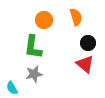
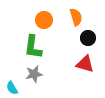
black circle: moved 5 px up
red triangle: rotated 24 degrees counterclockwise
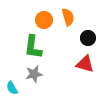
orange semicircle: moved 8 px left
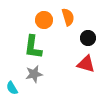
red triangle: moved 1 px right
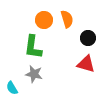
orange semicircle: moved 1 px left, 2 px down
gray star: rotated 24 degrees clockwise
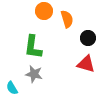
orange circle: moved 9 px up
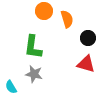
cyan semicircle: moved 1 px left, 1 px up
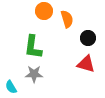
gray star: rotated 12 degrees counterclockwise
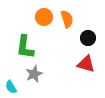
orange circle: moved 6 px down
green L-shape: moved 8 px left
gray star: rotated 24 degrees counterclockwise
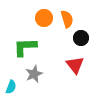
orange circle: moved 1 px down
black circle: moved 7 px left
green L-shape: rotated 80 degrees clockwise
red triangle: moved 11 px left, 1 px down; rotated 36 degrees clockwise
cyan semicircle: rotated 128 degrees counterclockwise
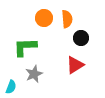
orange semicircle: rotated 12 degrees clockwise
red triangle: rotated 36 degrees clockwise
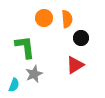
green L-shape: rotated 85 degrees clockwise
cyan semicircle: moved 3 px right, 2 px up
